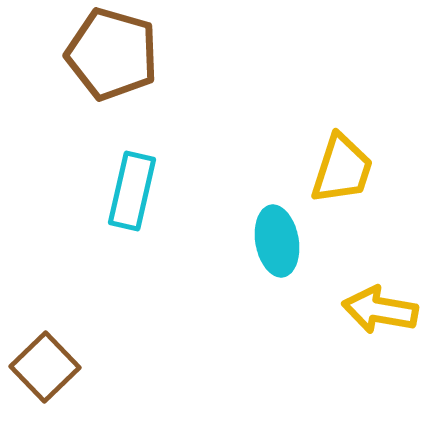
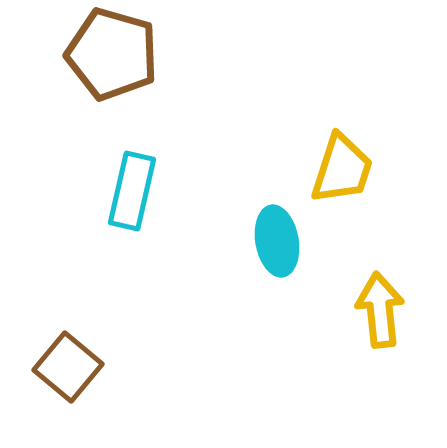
yellow arrow: rotated 74 degrees clockwise
brown square: moved 23 px right; rotated 6 degrees counterclockwise
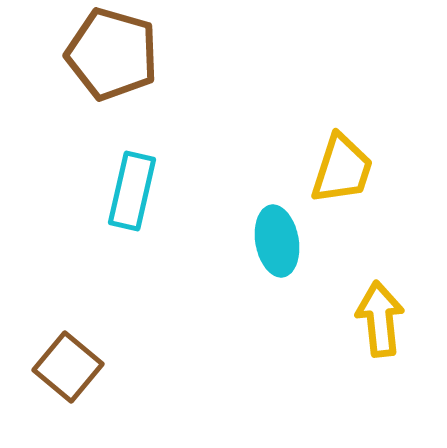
yellow arrow: moved 9 px down
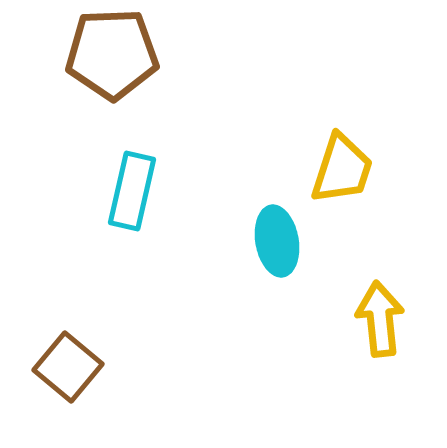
brown pentagon: rotated 18 degrees counterclockwise
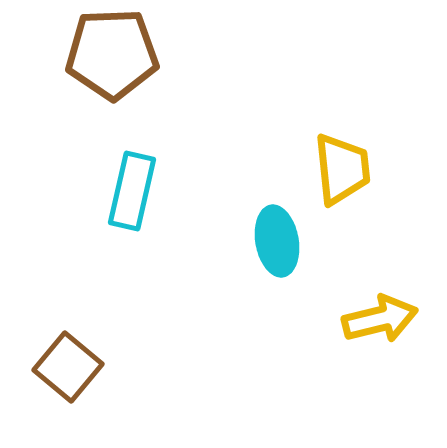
yellow trapezoid: rotated 24 degrees counterclockwise
yellow arrow: rotated 82 degrees clockwise
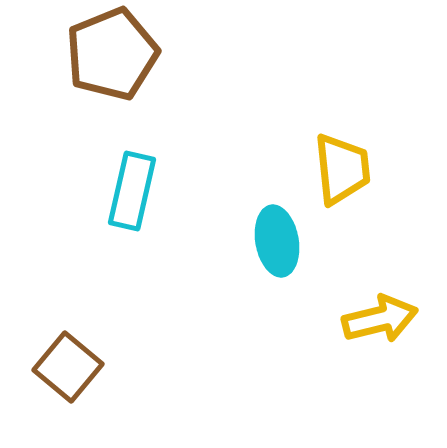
brown pentagon: rotated 20 degrees counterclockwise
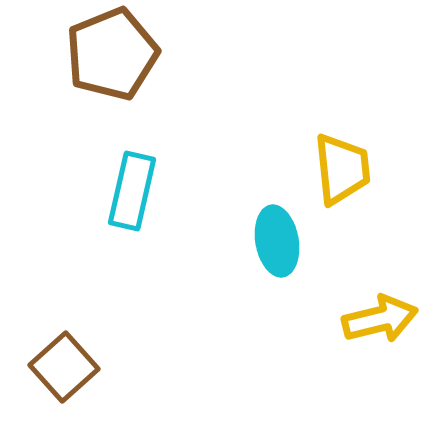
brown square: moved 4 px left; rotated 8 degrees clockwise
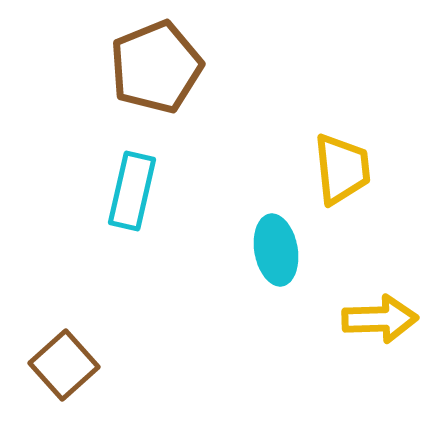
brown pentagon: moved 44 px right, 13 px down
cyan ellipse: moved 1 px left, 9 px down
yellow arrow: rotated 12 degrees clockwise
brown square: moved 2 px up
